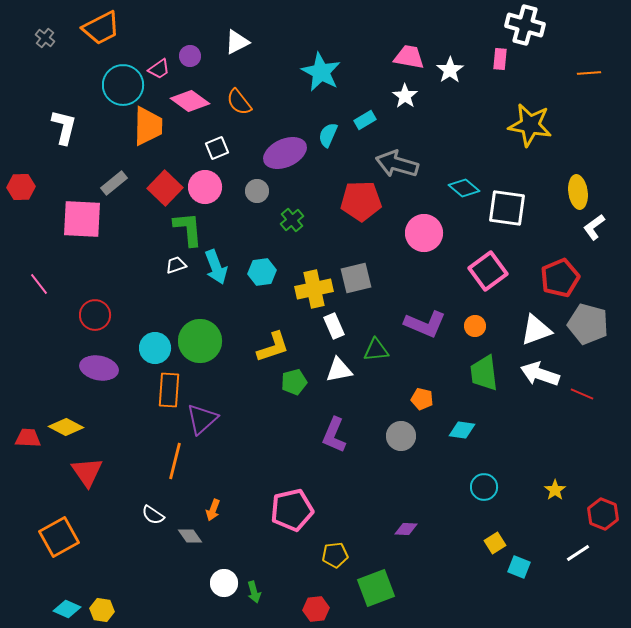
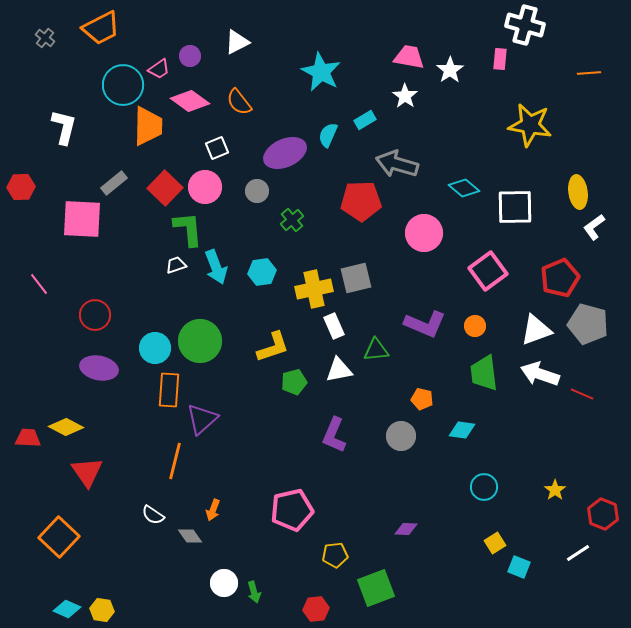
white square at (507, 208): moved 8 px right, 1 px up; rotated 9 degrees counterclockwise
orange square at (59, 537): rotated 18 degrees counterclockwise
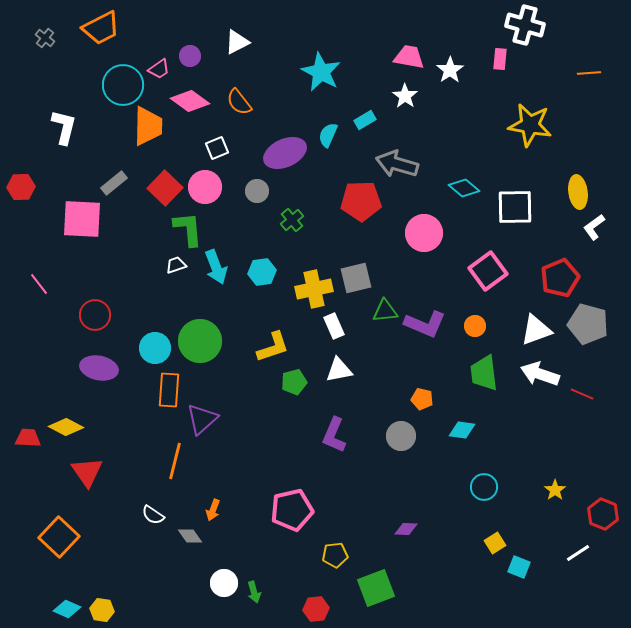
green triangle at (376, 350): moved 9 px right, 39 px up
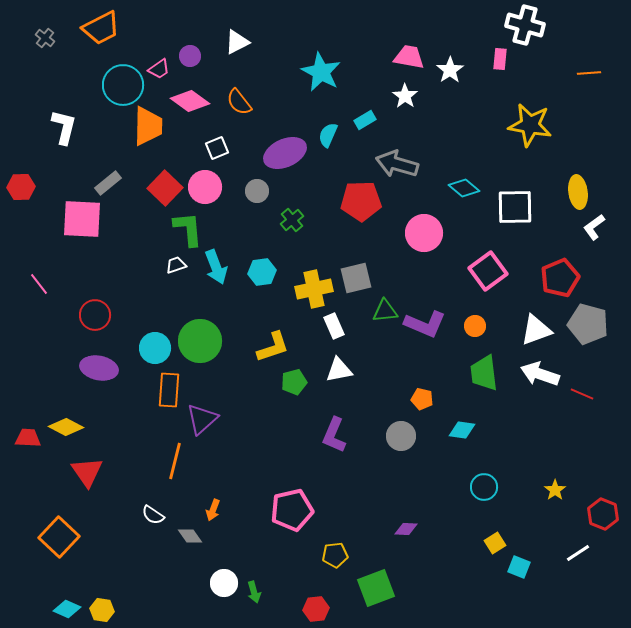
gray rectangle at (114, 183): moved 6 px left
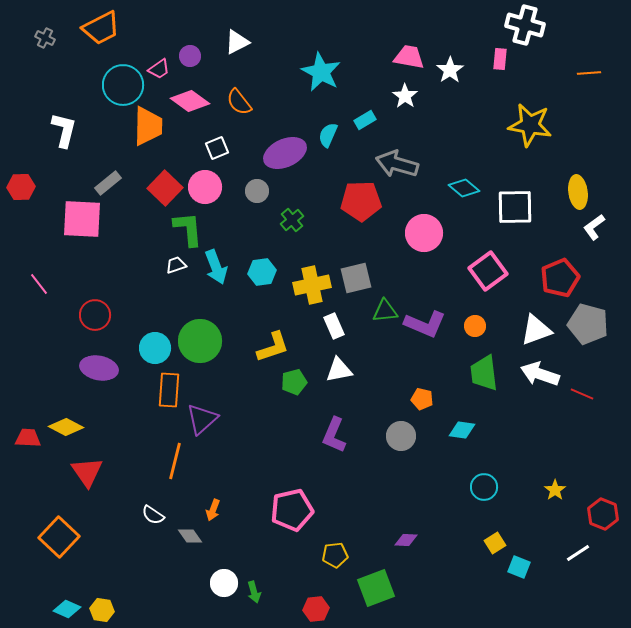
gray cross at (45, 38): rotated 12 degrees counterclockwise
white L-shape at (64, 127): moved 3 px down
yellow cross at (314, 289): moved 2 px left, 4 px up
purple diamond at (406, 529): moved 11 px down
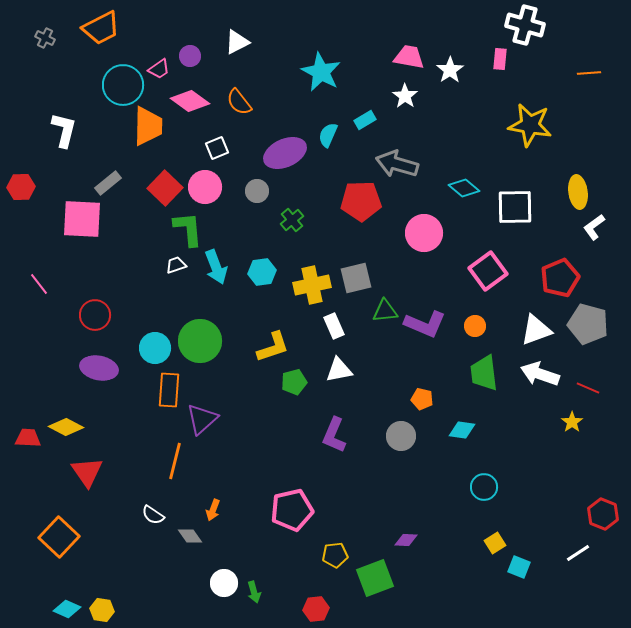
red line at (582, 394): moved 6 px right, 6 px up
yellow star at (555, 490): moved 17 px right, 68 px up
green square at (376, 588): moved 1 px left, 10 px up
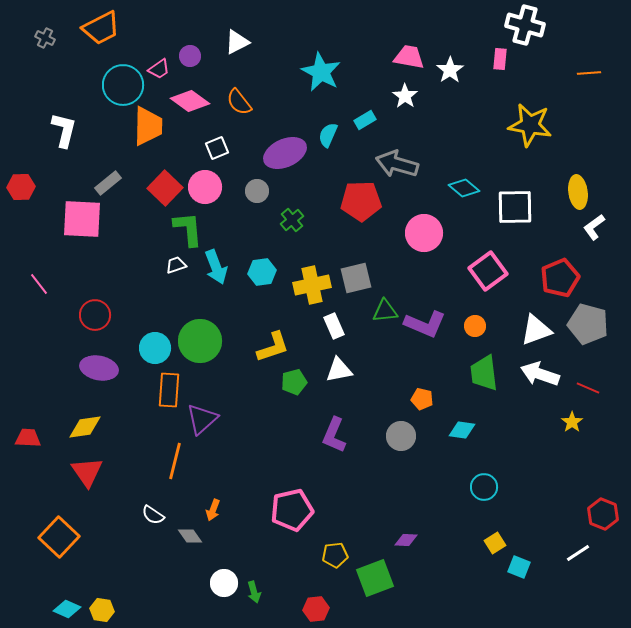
yellow diamond at (66, 427): moved 19 px right; rotated 36 degrees counterclockwise
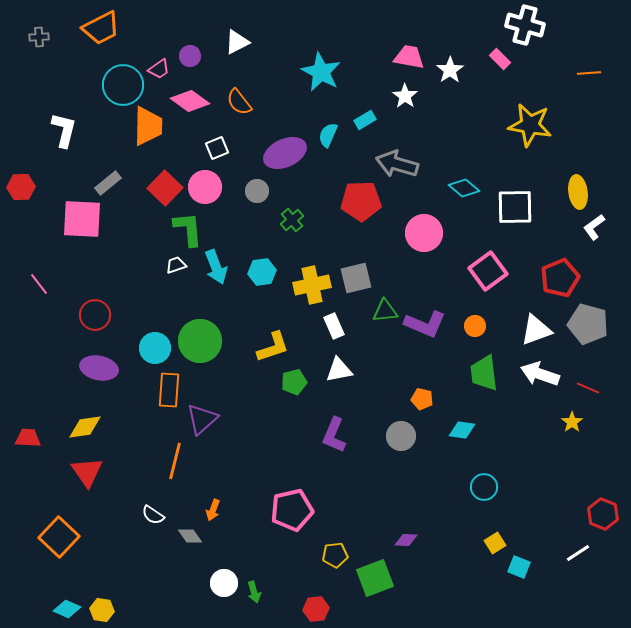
gray cross at (45, 38): moved 6 px left, 1 px up; rotated 30 degrees counterclockwise
pink rectangle at (500, 59): rotated 50 degrees counterclockwise
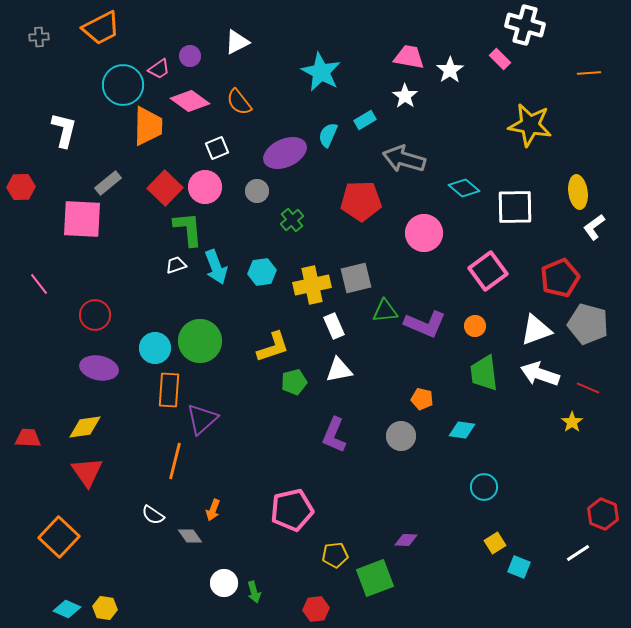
gray arrow at (397, 164): moved 7 px right, 5 px up
yellow hexagon at (102, 610): moved 3 px right, 2 px up
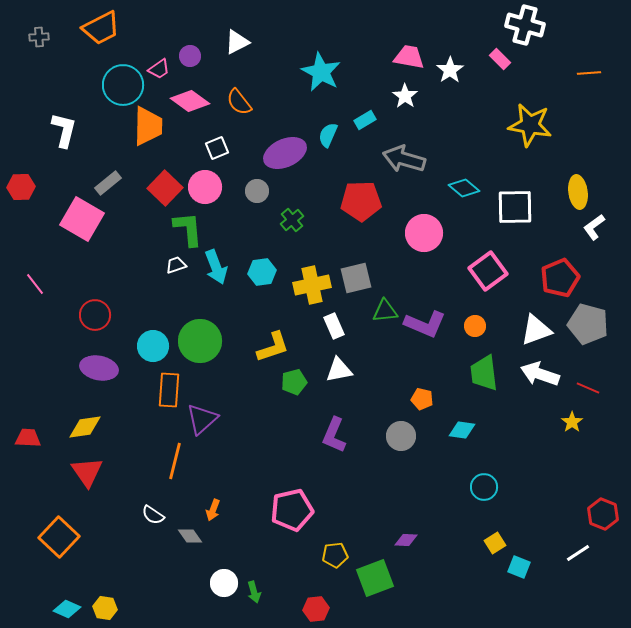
pink square at (82, 219): rotated 27 degrees clockwise
pink line at (39, 284): moved 4 px left
cyan circle at (155, 348): moved 2 px left, 2 px up
